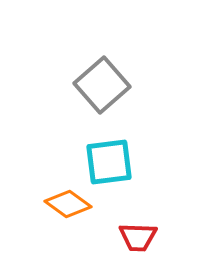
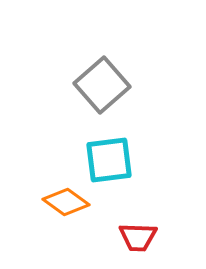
cyan square: moved 2 px up
orange diamond: moved 2 px left, 2 px up
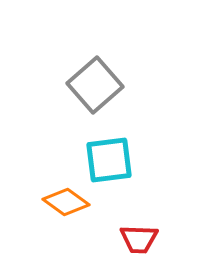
gray square: moved 7 px left
red trapezoid: moved 1 px right, 2 px down
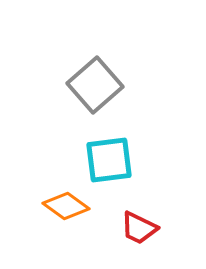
orange diamond: moved 4 px down
red trapezoid: moved 11 px up; rotated 24 degrees clockwise
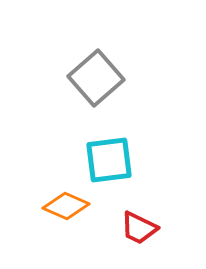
gray square: moved 1 px right, 7 px up
orange diamond: rotated 12 degrees counterclockwise
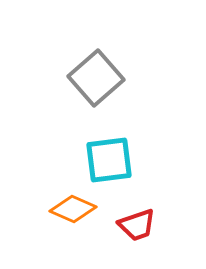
orange diamond: moved 7 px right, 3 px down
red trapezoid: moved 2 px left, 3 px up; rotated 45 degrees counterclockwise
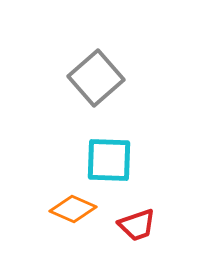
cyan square: rotated 9 degrees clockwise
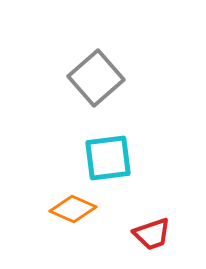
cyan square: moved 1 px left, 2 px up; rotated 9 degrees counterclockwise
red trapezoid: moved 15 px right, 9 px down
